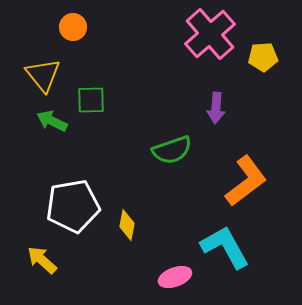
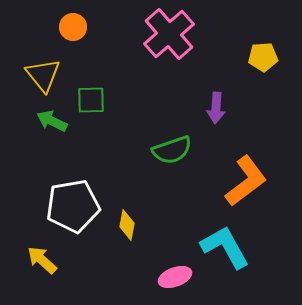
pink cross: moved 41 px left
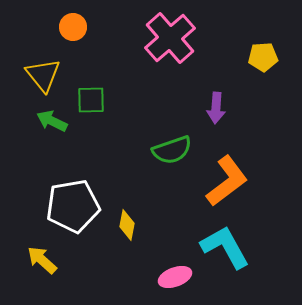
pink cross: moved 1 px right, 4 px down
orange L-shape: moved 19 px left
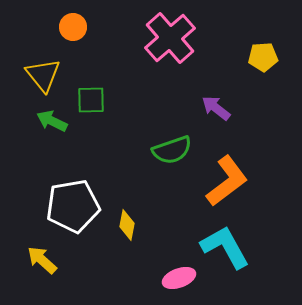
purple arrow: rotated 124 degrees clockwise
pink ellipse: moved 4 px right, 1 px down
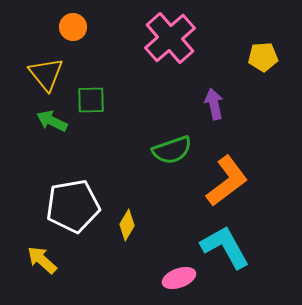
yellow triangle: moved 3 px right, 1 px up
purple arrow: moved 2 px left, 4 px up; rotated 40 degrees clockwise
yellow diamond: rotated 20 degrees clockwise
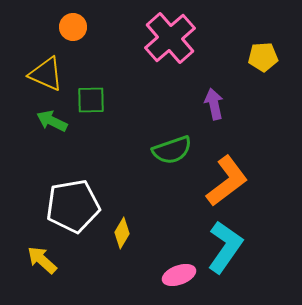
yellow triangle: rotated 27 degrees counterclockwise
yellow diamond: moved 5 px left, 8 px down
cyan L-shape: rotated 64 degrees clockwise
pink ellipse: moved 3 px up
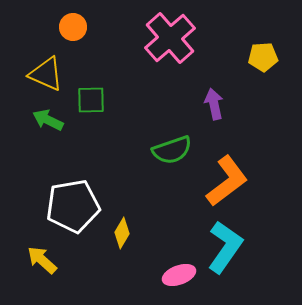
green arrow: moved 4 px left, 1 px up
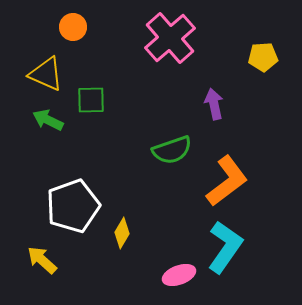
white pentagon: rotated 10 degrees counterclockwise
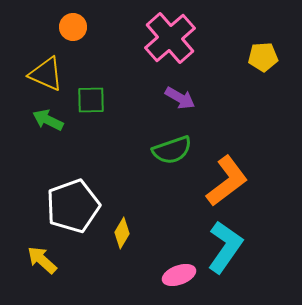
purple arrow: moved 34 px left, 6 px up; rotated 132 degrees clockwise
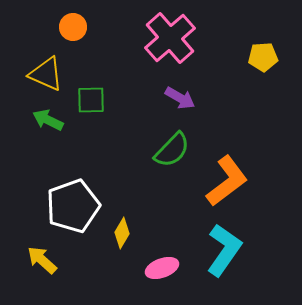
green semicircle: rotated 27 degrees counterclockwise
cyan L-shape: moved 1 px left, 3 px down
pink ellipse: moved 17 px left, 7 px up
